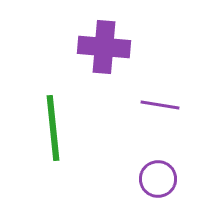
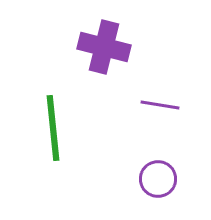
purple cross: rotated 9 degrees clockwise
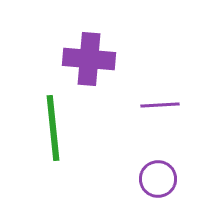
purple cross: moved 15 px left, 12 px down; rotated 9 degrees counterclockwise
purple line: rotated 12 degrees counterclockwise
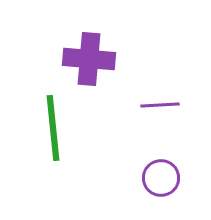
purple circle: moved 3 px right, 1 px up
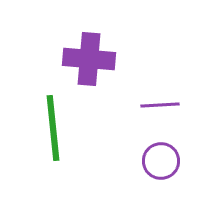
purple circle: moved 17 px up
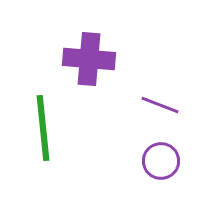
purple line: rotated 24 degrees clockwise
green line: moved 10 px left
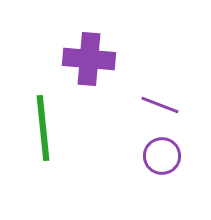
purple circle: moved 1 px right, 5 px up
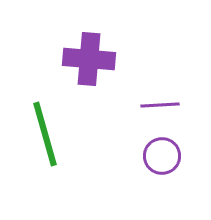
purple line: rotated 24 degrees counterclockwise
green line: moved 2 px right, 6 px down; rotated 10 degrees counterclockwise
